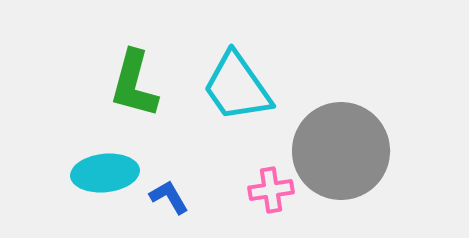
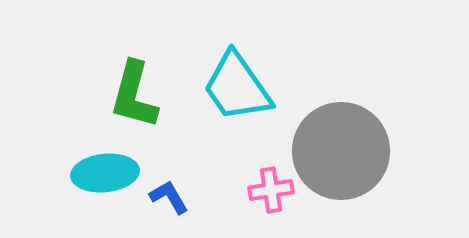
green L-shape: moved 11 px down
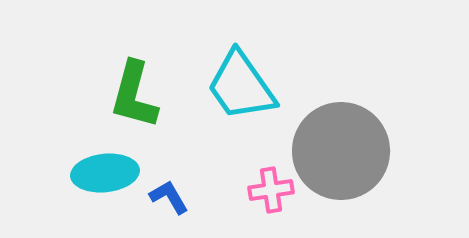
cyan trapezoid: moved 4 px right, 1 px up
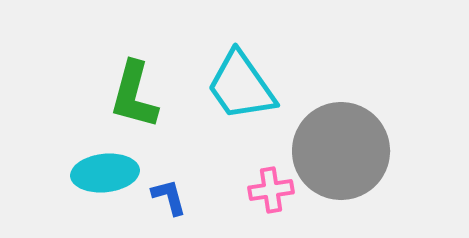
blue L-shape: rotated 15 degrees clockwise
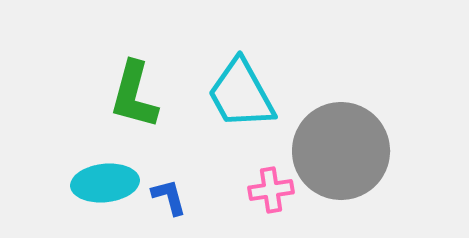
cyan trapezoid: moved 8 px down; rotated 6 degrees clockwise
cyan ellipse: moved 10 px down
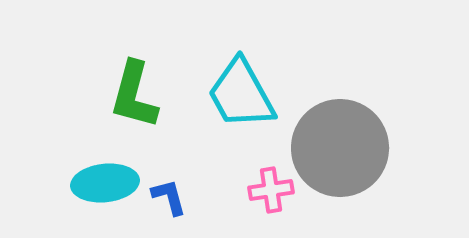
gray circle: moved 1 px left, 3 px up
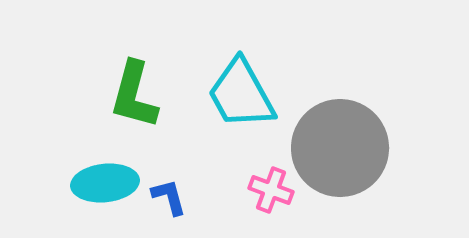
pink cross: rotated 30 degrees clockwise
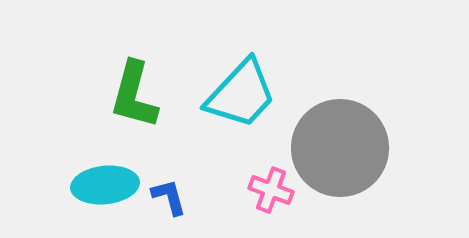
cyan trapezoid: rotated 108 degrees counterclockwise
cyan ellipse: moved 2 px down
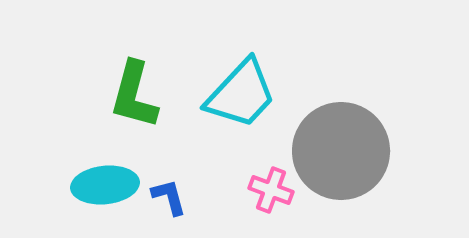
gray circle: moved 1 px right, 3 px down
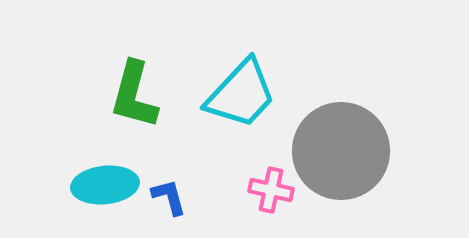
pink cross: rotated 9 degrees counterclockwise
